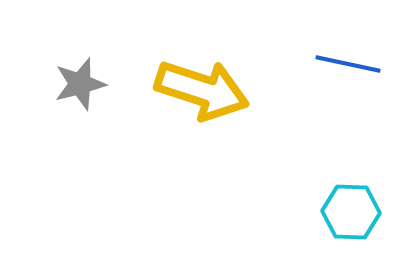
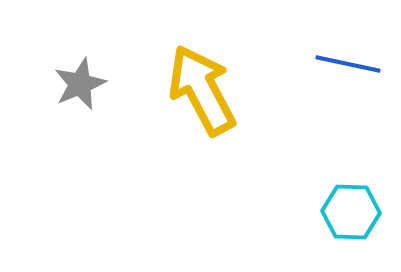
gray star: rotated 8 degrees counterclockwise
yellow arrow: rotated 136 degrees counterclockwise
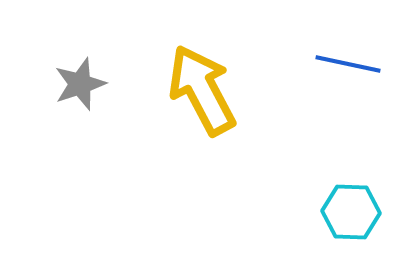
gray star: rotated 4 degrees clockwise
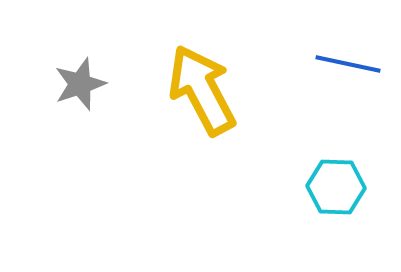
cyan hexagon: moved 15 px left, 25 px up
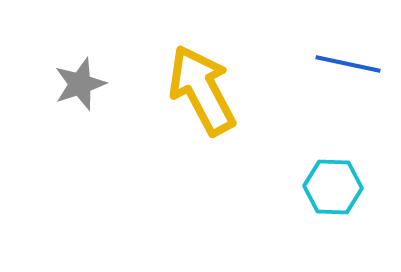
cyan hexagon: moved 3 px left
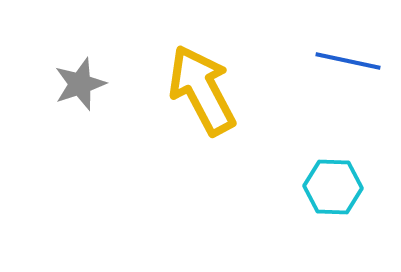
blue line: moved 3 px up
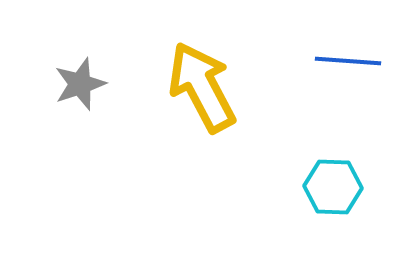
blue line: rotated 8 degrees counterclockwise
yellow arrow: moved 3 px up
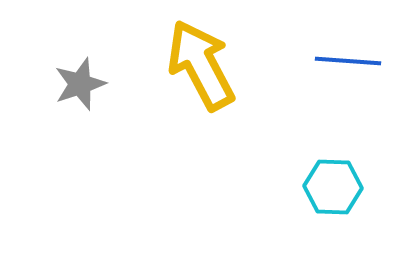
yellow arrow: moved 1 px left, 22 px up
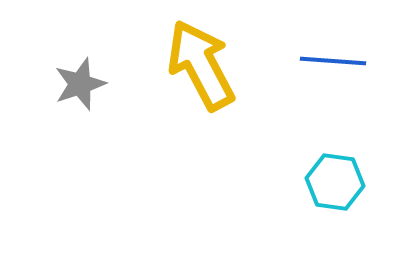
blue line: moved 15 px left
cyan hexagon: moved 2 px right, 5 px up; rotated 6 degrees clockwise
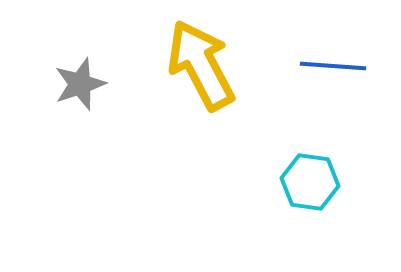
blue line: moved 5 px down
cyan hexagon: moved 25 px left
